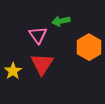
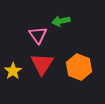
orange hexagon: moved 10 px left, 20 px down; rotated 10 degrees counterclockwise
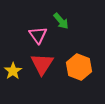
green arrow: rotated 120 degrees counterclockwise
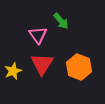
yellow star: rotated 12 degrees clockwise
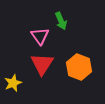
green arrow: rotated 18 degrees clockwise
pink triangle: moved 2 px right, 1 px down
yellow star: moved 12 px down
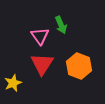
green arrow: moved 4 px down
orange hexagon: moved 1 px up
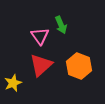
red triangle: moved 1 px left, 1 px down; rotated 15 degrees clockwise
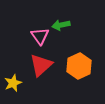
green arrow: rotated 102 degrees clockwise
orange hexagon: rotated 15 degrees clockwise
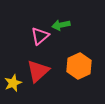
pink triangle: rotated 24 degrees clockwise
red triangle: moved 3 px left, 6 px down
